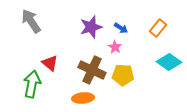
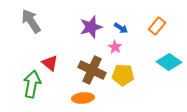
orange rectangle: moved 1 px left, 2 px up
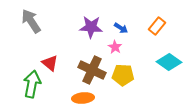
purple star: rotated 20 degrees clockwise
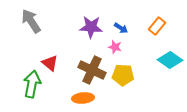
pink star: rotated 16 degrees counterclockwise
cyan diamond: moved 1 px right, 2 px up
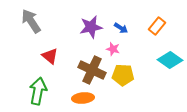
purple star: rotated 15 degrees counterclockwise
pink star: moved 2 px left, 2 px down
red triangle: moved 7 px up
green arrow: moved 6 px right, 7 px down
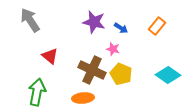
gray arrow: moved 1 px left, 1 px up
purple star: moved 3 px right, 5 px up; rotated 25 degrees clockwise
cyan diamond: moved 2 px left, 15 px down
yellow pentagon: moved 2 px left, 1 px up; rotated 20 degrees clockwise
green arrow: moved 1 px left, 1 px down
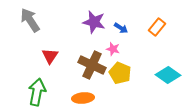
orange rectangle: moved 1 px down
red triangle: rotated 24 degrees clockwise
brown cross: moved 5 px up
yellow pentagon: moved 1 px left, 1 px up
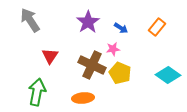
purple star: moved 6 px left; rotated 25 degrees clockwise
pink star: rotated 24 degrees counterclockwise
